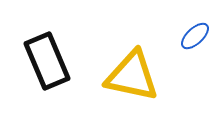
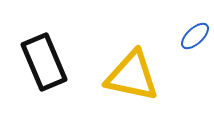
black rectangle: moved 3 px left, 1 px down
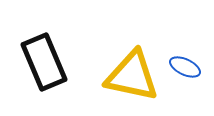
blue ellipse: moved 10 px left, 31 px down; rotated 68 degrees clockwise
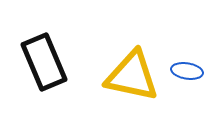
blue ellipse: moved 2 px right, 4 px down; rotated 16 degrees counterclockwise
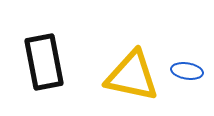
black rectangle: rotated 12 degrees clockwise
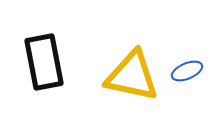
blue ellipse: rotated 32 degrees counterclockwise
